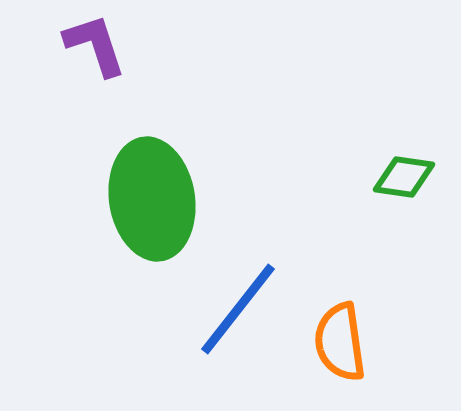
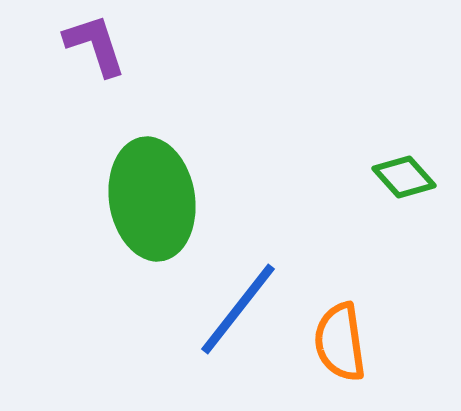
green diamond: rotated 40 degrees clockwise
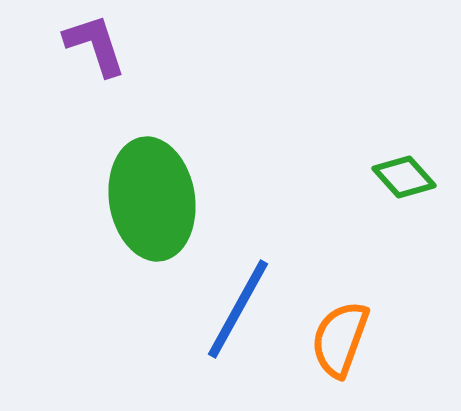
blue line: rotated 9 degrees counterclockwise
orange semicircle: moved 3 px up; rotated 28 degrees clockwise
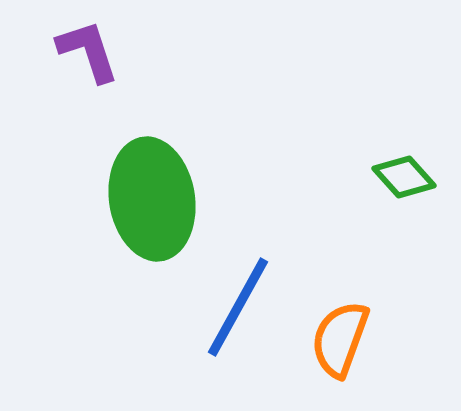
purple L-shape: moved 7 px left, 6 px down
blue line: moved 2 px up
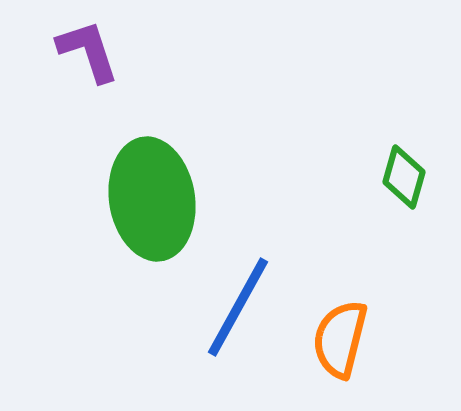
green diamond: rotated 58 degrees clockwise
orange semicircle: rotated 6 degrees counterclockwise
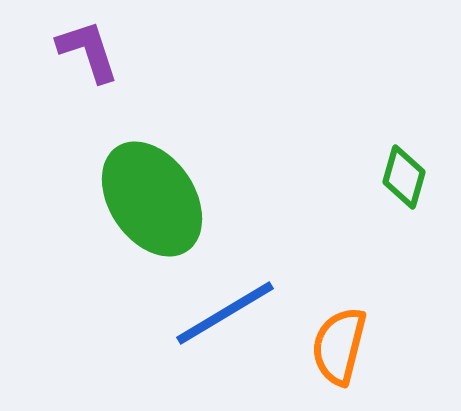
green ellipse: rotated 25 degrees counterclockwise
blue line: moved 13 px left, 6 px down; rotated 30 degrees clockwise
orange semicircle: moved 1 px left, 7 px down
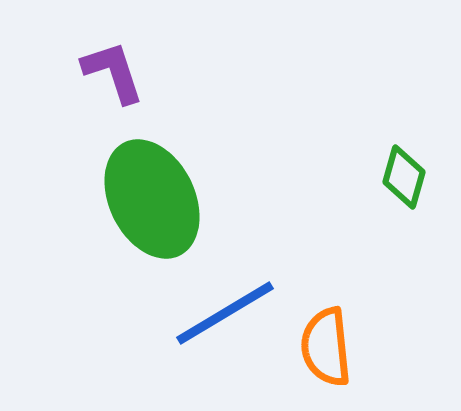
purple L-shape: moved 25 px right, 21 px down
green ellipse: rotated 8 degrees clockwise
orange semicircle: moved 13 px left, 1 px down; rotated 20 degrees counterclockwise
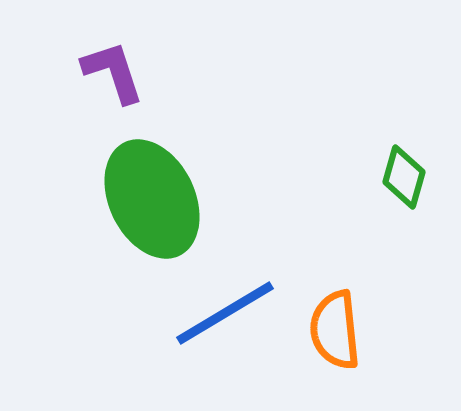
orange semicircle: moved 9 px right, 17 px up
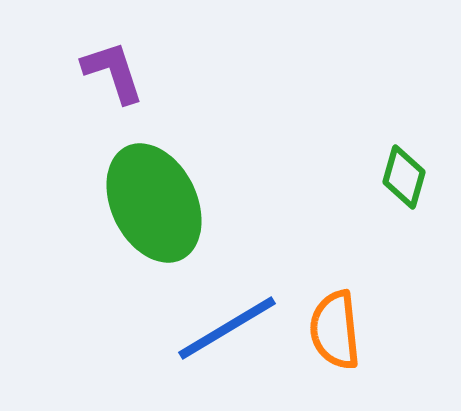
green ellipse: moved 2 px right, 4 px down
blue line: moved 2 px right, 15 px down
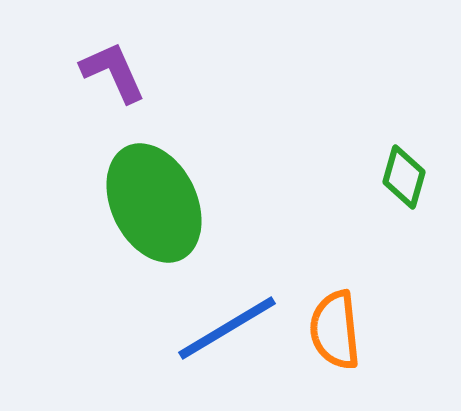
purple L-shape: rotated 6 degrees counterclockwise
